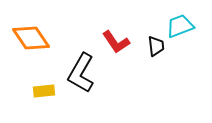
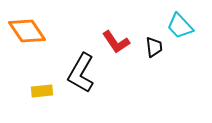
cyan trapezoid: rotated 112 degrees counterclockwise
orange diamond: moved 4 px left, 7 px up
black trapezoid: moved 2 px left, 1 px down
yellow rectangle: moved 2 px left
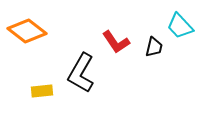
orange diamond: rotated 18 degrees counterclockwise
black trapezoid: rotated 20 degrees clockwise
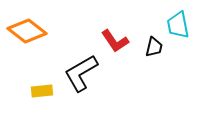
cyan trapezoid: moved 2 px left, 1 px up; rotated 32 degrees clockwise
red L-shape: moved 1 px left, 1 px up
black L-shape: rotated 30 degrees clockwise
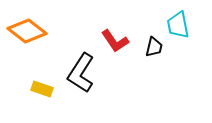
black L-shape: rotated 27 degrees counterclockwise
yellow rectangle: moved 2 px up; rotated 25 degrees clockwise
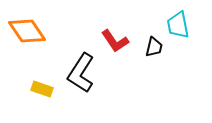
orange diamond: rotated 18 degrees clockwise
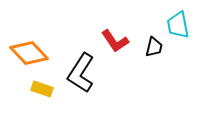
orange diamond: moved 2 px right, 22 px down; rotated 9 degrees counterclockwise
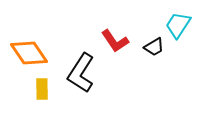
cyan trapezoid: rotated 44 degrees clockwise
black trapezoid: rotated 45 degrees clockwise
orange diamond: rotated 9 degrees clockwise
yellow rectangle: rotated 70 degrees clockwise
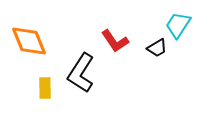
black trapezoid: moved 3 px right, 1 px down
orange diamond: moved 12 px up; rotated 12 degrees clockwise
yellow rectangle: moved 3 px right, 1 px up
